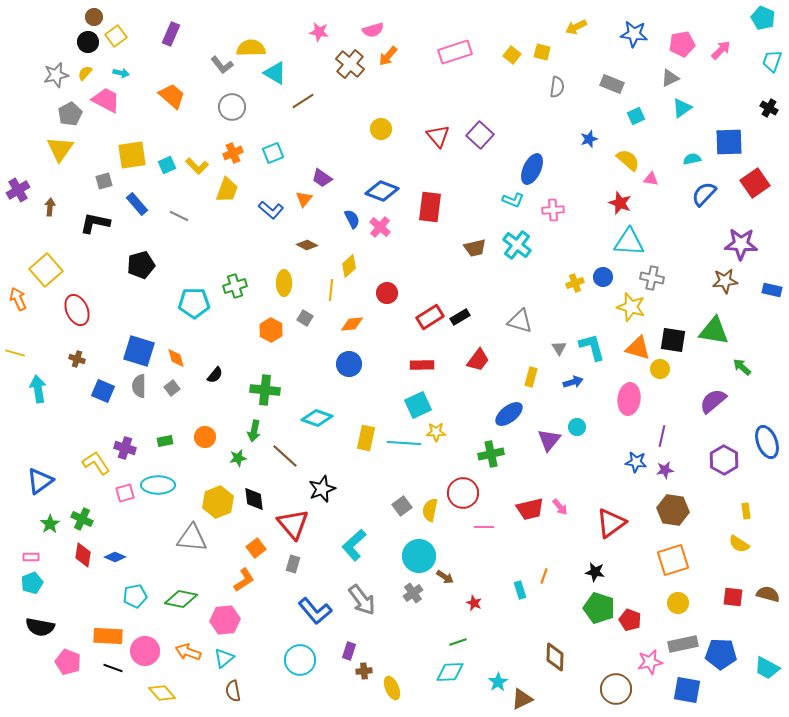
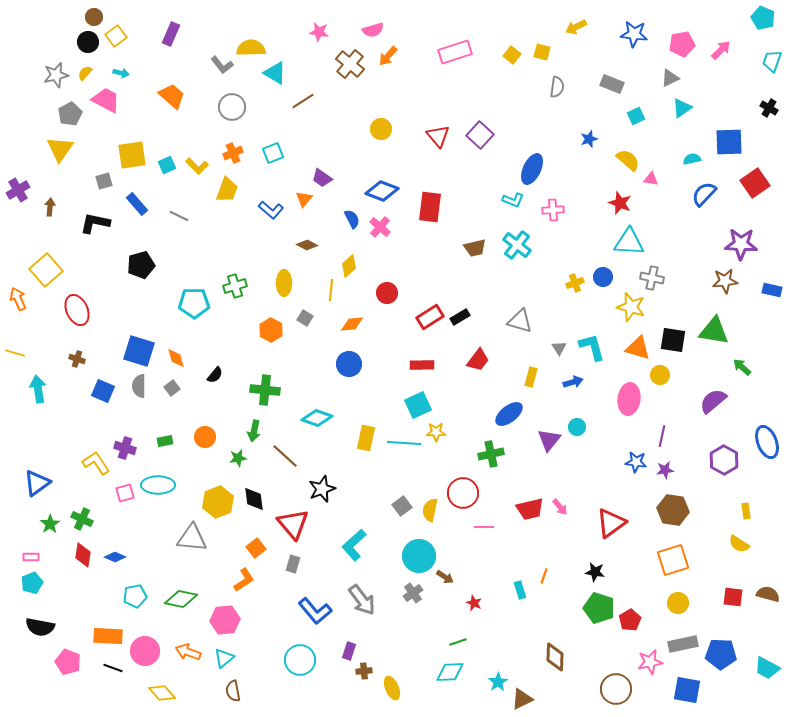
yellow circle at (660, 369): moved 6 px down
blue triangle at (40, 481): moved 3 px left, 2 px down
red pentagon at (630, 620): rotated 20 degrees clockwise
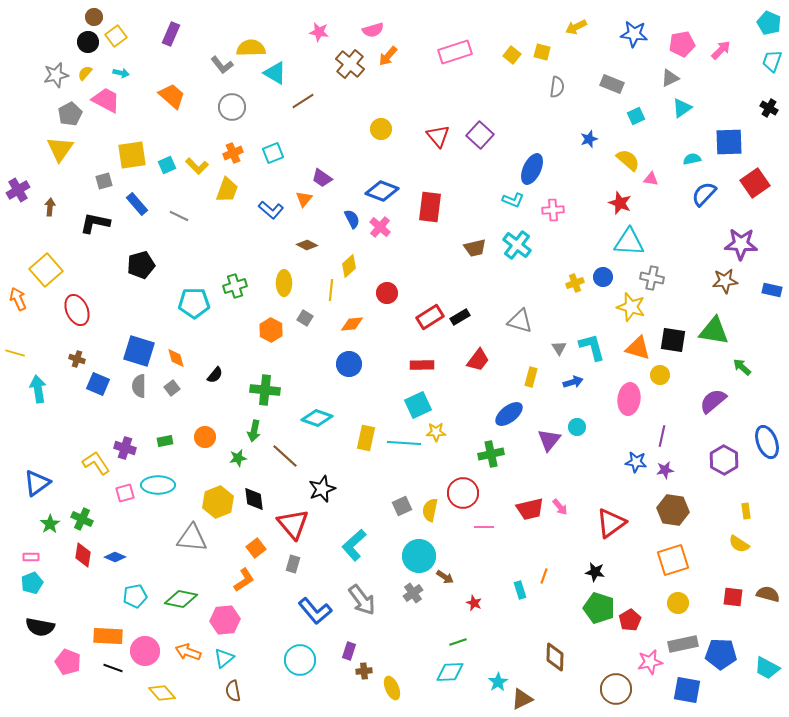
cyan pentagon at (763, 18): moved 6 px right, 5 px down
blue square at (103, 391): moved 5 px left, 7 px up
gray square at (402, 506): rotated 12 degrees clockwise
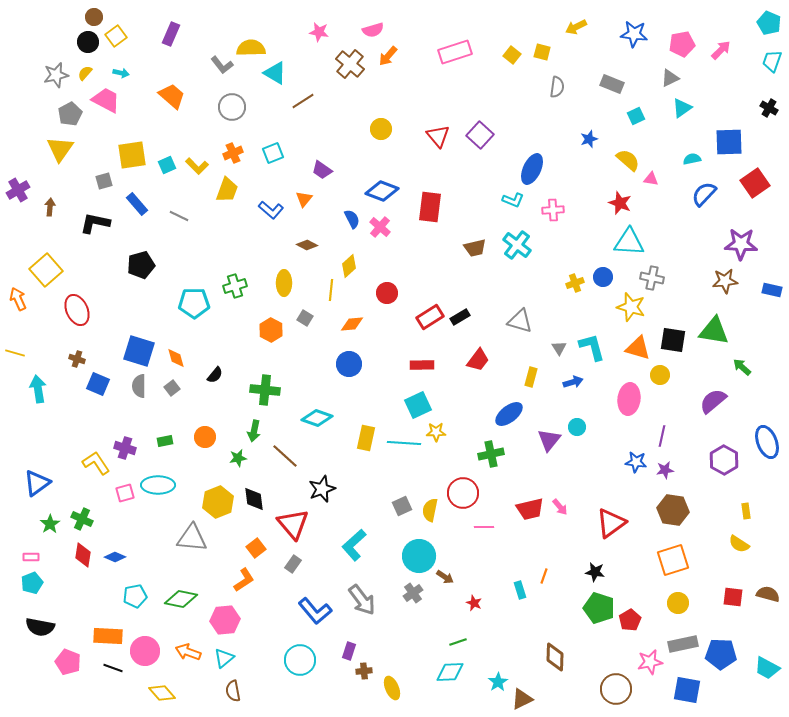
purple trapezoid at (322, 178): moved 8 px up
gray rectangle at (293, 564): rotated 18 degrees clockwise
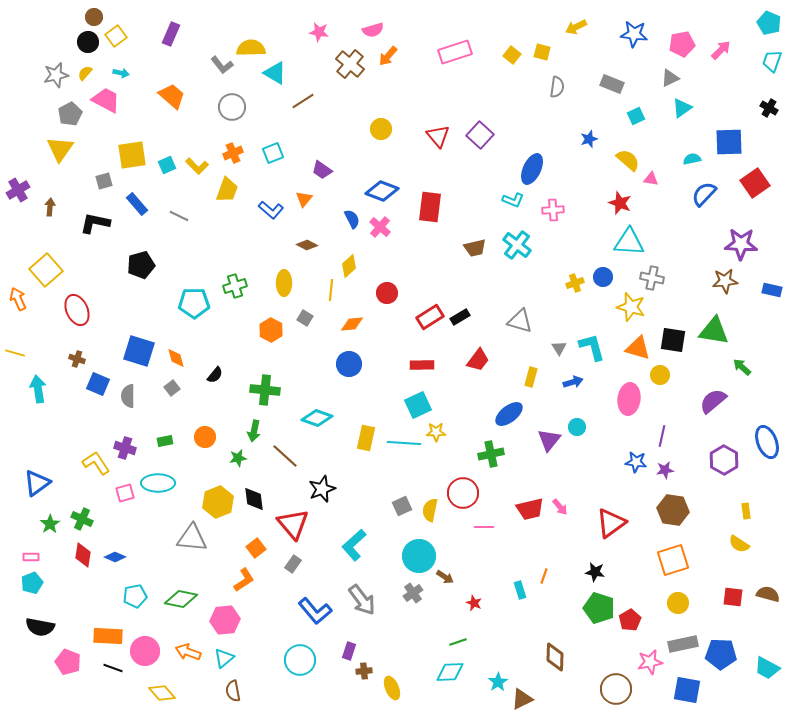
gray semicircle at (139, 386): moved 11 px left, 10 px down
cyan ellipse at (158, 485): moved 2 px up
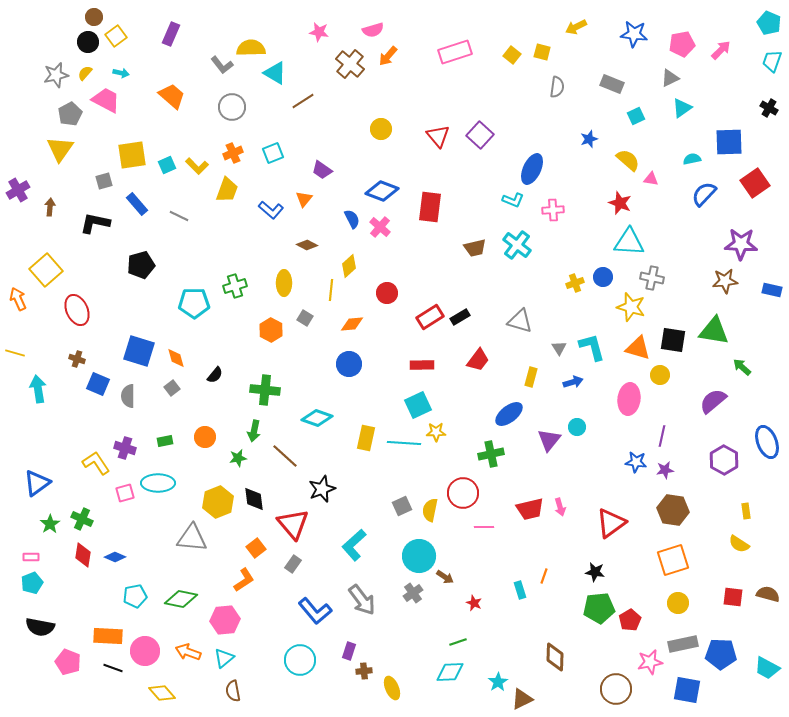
pink arrow at (560, 507): rotated 24 degrees clockwise
green pentagon at (599, 608): rotated 24 degrees counterclockwise
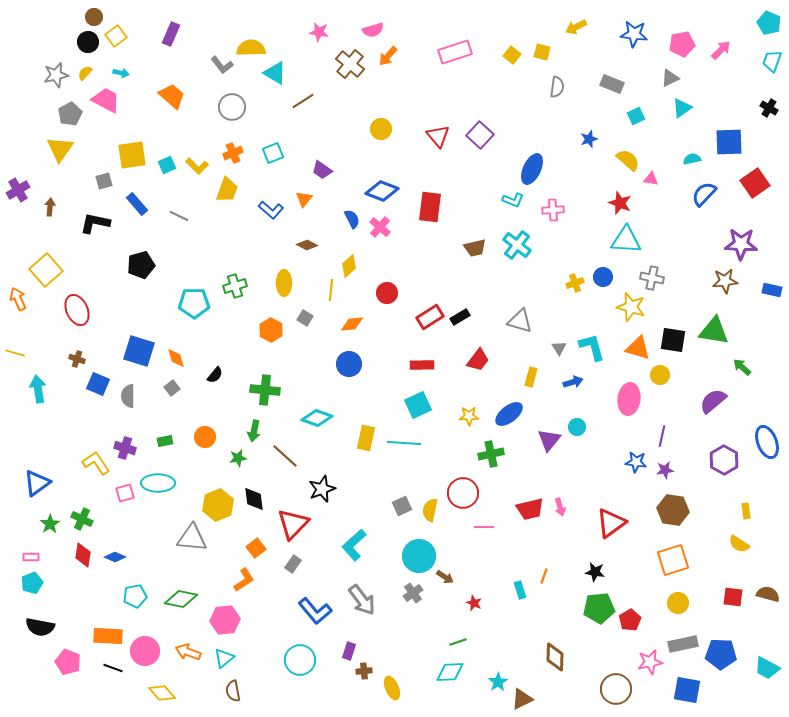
cyan triangle at (629, 242): moved 3 px left, 2 px up
yellow star at (436, 432): moved 33 px right, 16 px up
yellow hexagon at (218, 502): moved 3 px down
red triangle at (293, 524): rotated 24 degrees clockwise
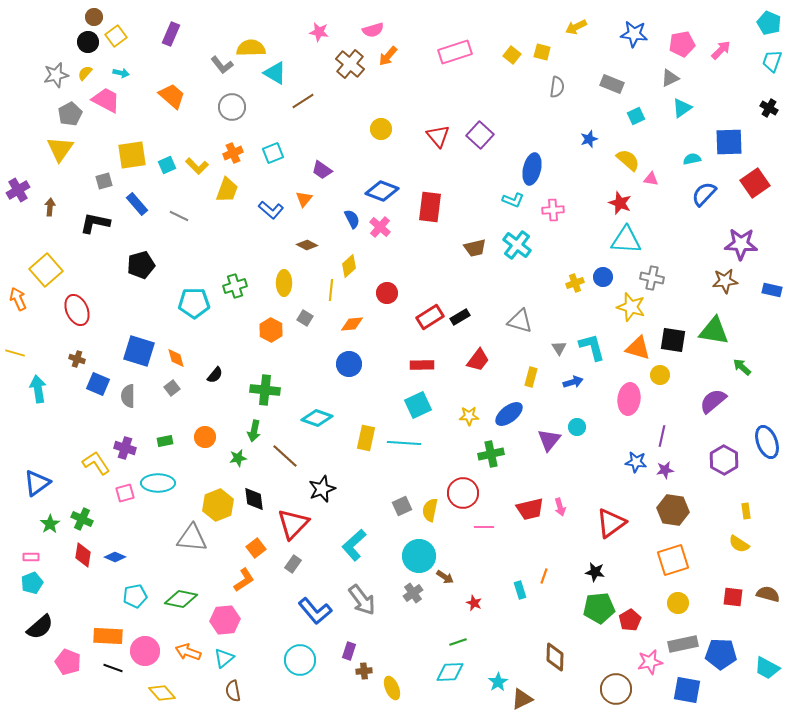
blue ellipse at (532, 169): rotated 12 degrees counterclockwise
black semicircle at (40, 627): rotated 52 degrees counterclockwise
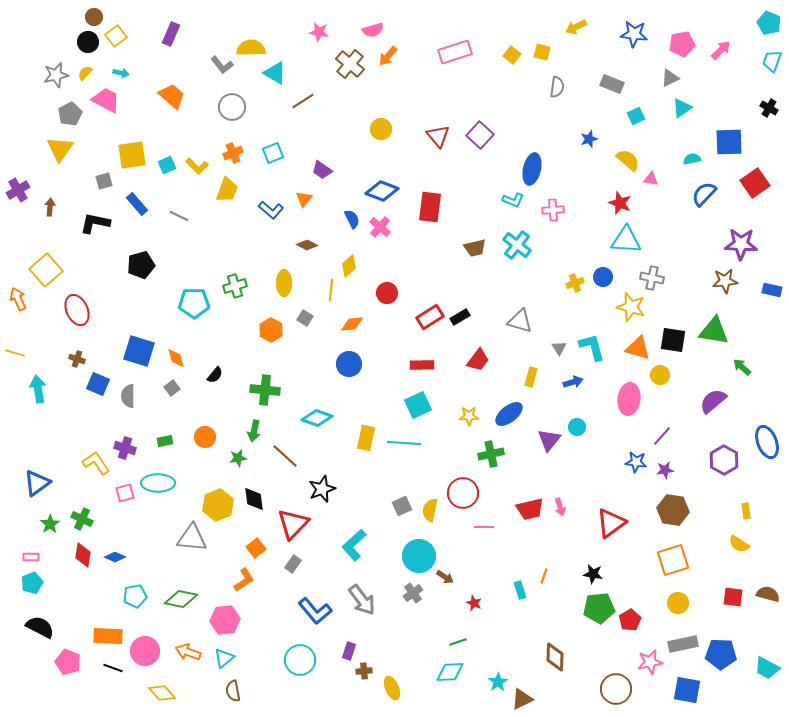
purple line at (662, 436): rotated 30 degrees clockwise
black star at (595, 572): moved 2 px left, 2 px down
black semicircle at (40, 627): rotated 112 degrees counterclockwise
